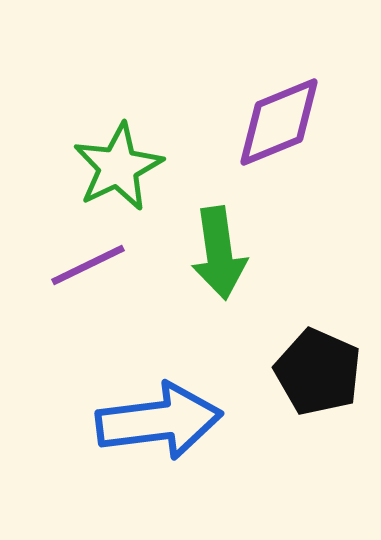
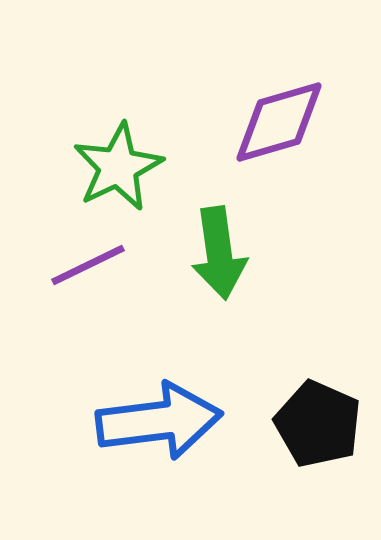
purple diamond: rotated 6 degrees clockwise
black pentagon: moved 52 px down
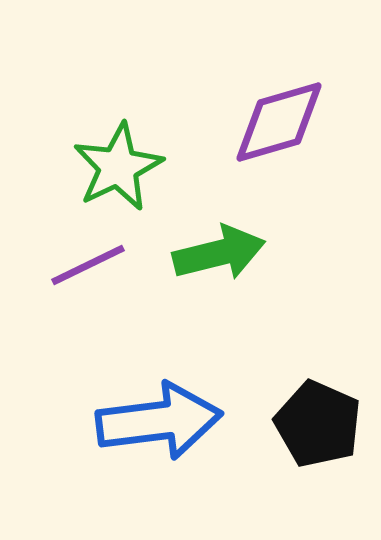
green arrow: rotated 96 degrees counterclockwise
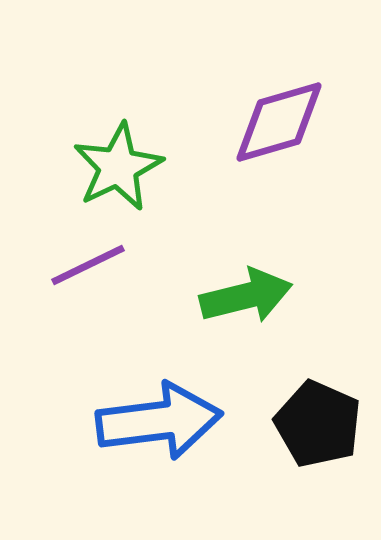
green arrow: moved 27 px right, 43 px down
